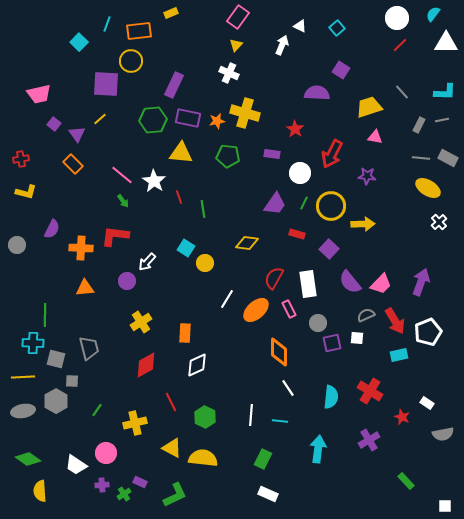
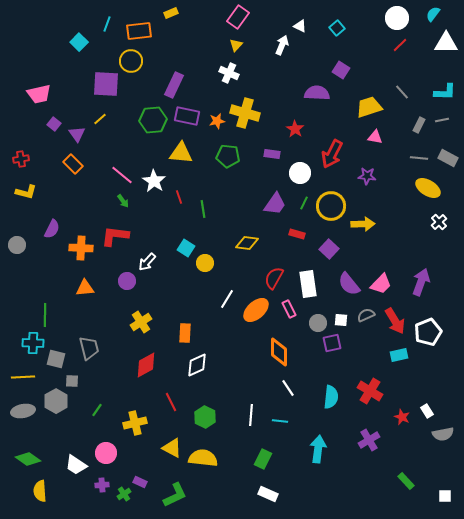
purple rectangle at (188, 118): moved 1 px left, 2 px up
gray line at (421, 158): moved 2 px left
purple semicircle at (350, 282): moved 1 px left, 2 px down
white square at (357, 338): moved 16 px left, 18 px up
white rectangle at (427, 403): moved 8 px down; rotated 24 degrees clockwise
white square at (445, 506): moved 10 px up
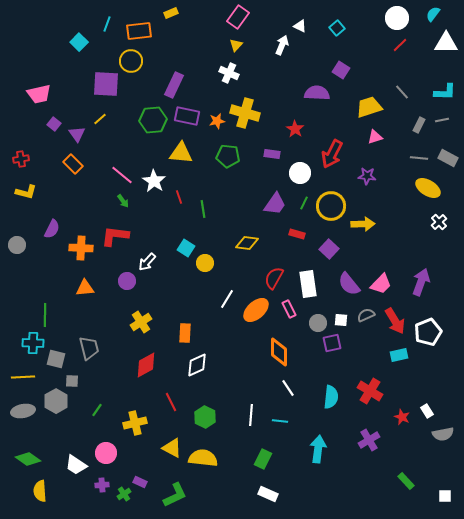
pink triangle at (375, 137): rotated 28 degrees counterclockwise
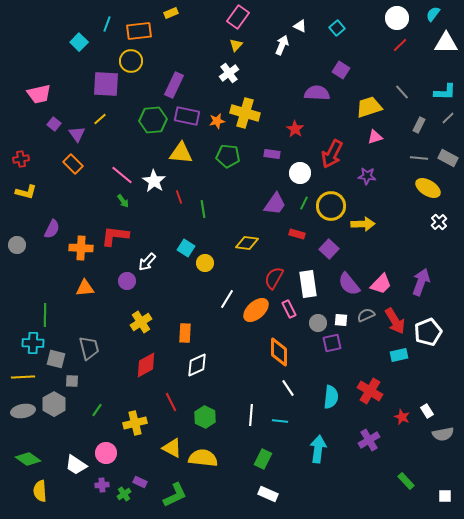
white cross at (229, 73): rotated 30 degrees clockwise
gray line at (442, 120): moved 6 px right, 2 px up; rotated 32 degrees counterclockwise
gray hexagon at (56, 401): moved 2 px left, 3 px down
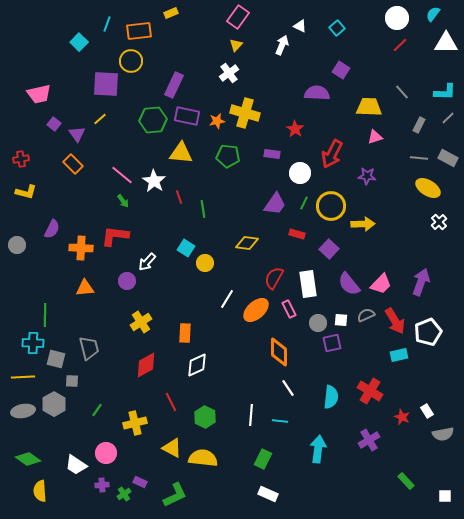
yellow trapezoid at (369, 107): rotated 20 degrees clockwise
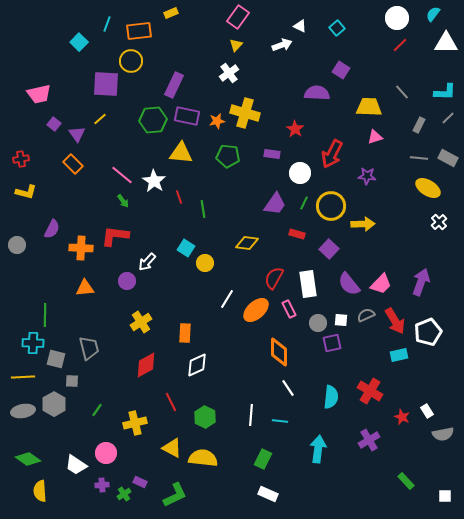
white arrow at (282, 45): rotated 48 degrees clockwise
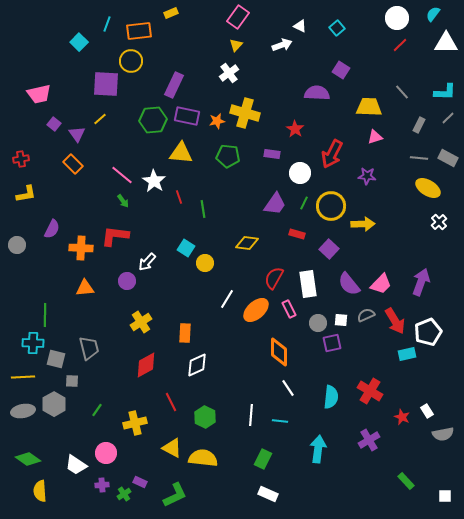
yellow L-shape at (26, 192): moved 2 px down; rotated 25 degrees counterclockwise
cyan rectangle at (399, 355): moved 8 px right, 1 px up
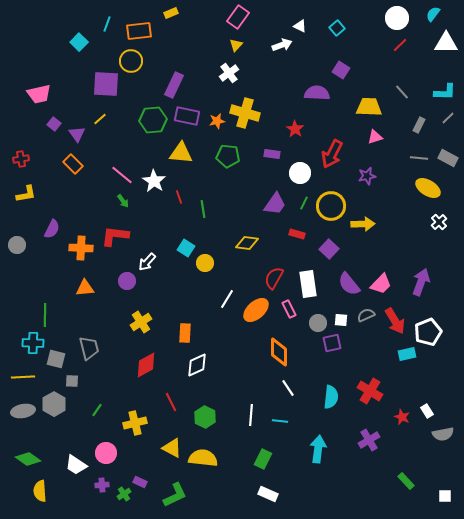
purple star at (367, 176): rotated 18 degrees counterclockwise
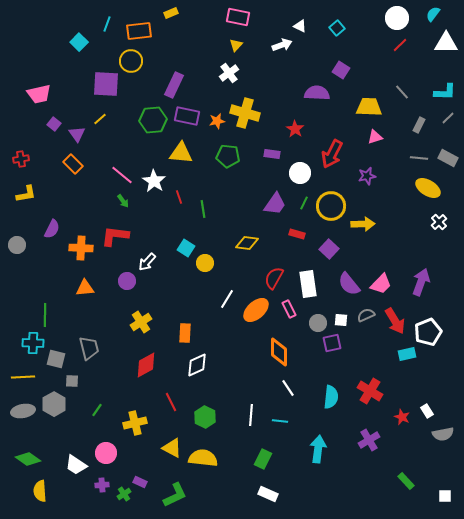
pink rectangle at (238, 17): rotated 65 degrees clockwise
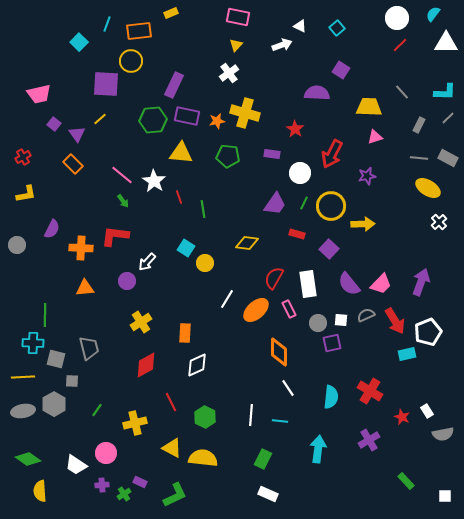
red cross at (21, 159): moved 2 px right, 2 px up; rotated 21 degrees counterclockwise
